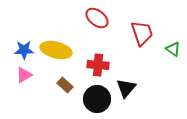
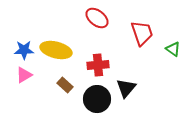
red cross: rotated 10 degrees counterclockwise
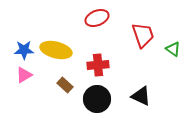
red ellipse: rotated 60 degrees counterclockwise
red trapezoid: moved 1 px right, 2 px down
black triangle: moved 15 px right, 8 px down; rotated 45 degrees counterclockwise
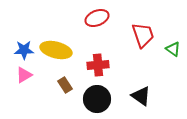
brown rectangle: rotated 14 degrees clockwise
black triangle: rotated 10 degrees clockwise
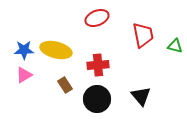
red trapezoid: rotated 8 degrees clockwise
green triangle: moved 2 px right, 3 px up; rotated 21 degrees counterclockwise
black triangle: rotated 15 degrees clockwise
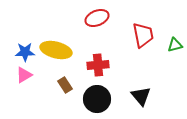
green triangle: moved 1 px up; rotated 28 degrees counterclockwise
blue star: moved 1 px right, 2 px down
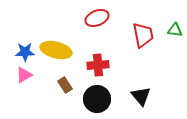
green triangle: moved 15 px up; rotated 21 degrees clockwise
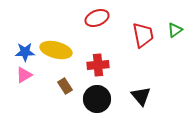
green triangle: rotated 42 degrees counterclockwise
brown rectangle: moved 1 px down
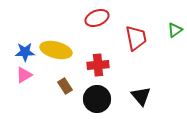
red trapezoid: moved 7 px left, 3 px down
